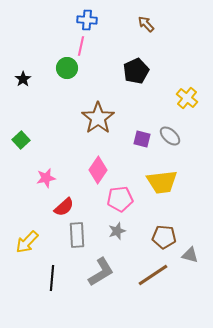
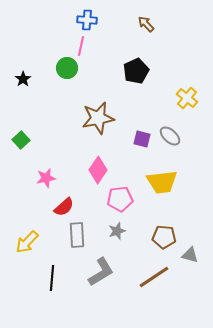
brown star: rotated 24 degrees clockwise
brown line: moved 1 px right, 2 px down
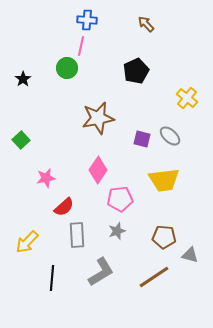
yellow trapezoid: moved 2 px right, 2 px up
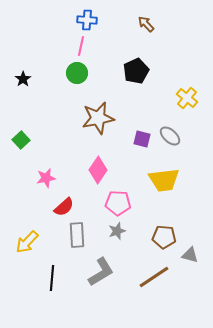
green circle: moved 10 px right, 5 px down
pink pentagon: moved 2 px left, 4 px down; rotated 10 degrees clockwise
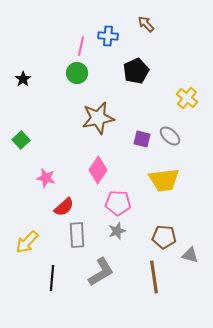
blue cross: moved 21 px right, 16 px down
pink star: rotated 24 degrees clockwise
brown line: rotated 64 degrees counterclockwise
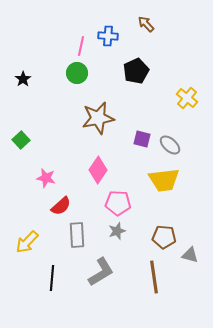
gray ellipse: moved 9 px down
red semicircle: moved 3 px left, 1 px up
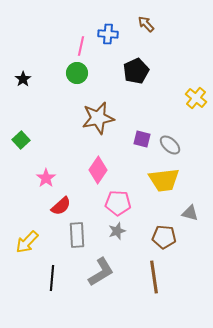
blue cross: moved 2 px up
yellow cross: moved 9 px right
pink star: rotated 24 degrees clockwise
gray triangle: moved 42 px up
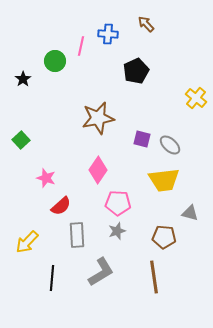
green circle: moved 22 px left, 12 px up
pink star: rotated 18 degrees counterclockwise
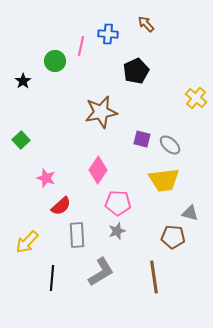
black star: moved 2 px down
brown star: moved 3 px right, 6 px up
brown pentagon: moved 9 px right
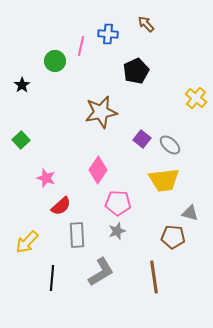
black star: moved 1 px left, 4 px down
purple square: rotated 24 degrees clockwise
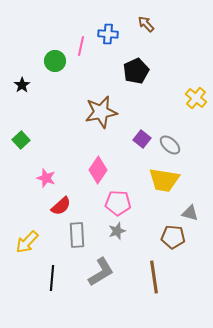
yellow trapezoid: rotated 16 degrees clockwise
